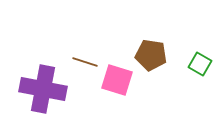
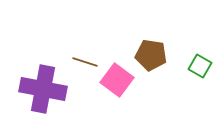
green square: moved 2 px down
pink square: rotated 20 degrees clockwise
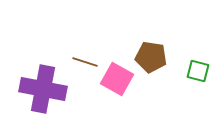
brown pentagon: moved 2 px down
green square: moved 2 px left, 5 px down; rotated 15 degrees counterclockwise
pink square: moved 1 px up; rotated 8 degrees counterclockwise
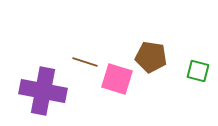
pink square: rotated 12 degrees counterclockwise
purple cross: moved 2 px down
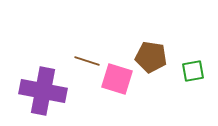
brown line: moved 2 px right, 1 px up
green square: moved 5 px left; rotated 25 degrees counterclockwise
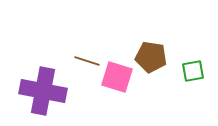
pink square: moved 2 px up
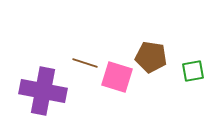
brown line: moved 2 px left, 2 px down
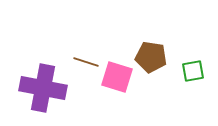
brown line: moved 1 px right, 1 px up
purple cross: moved 3 px up
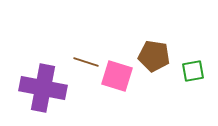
brown pentagon: moved 3 px right, 1 px up
pink square: moved 1 px up
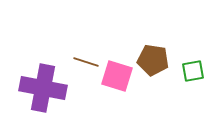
brown pentagon: moved 1 px left, 4 px down
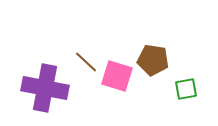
brown line: rotated 25 degrees clockwise
green square: moved 7 px left, 18 px down
purple cross: moved 2 px right
